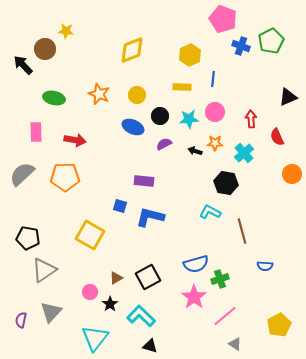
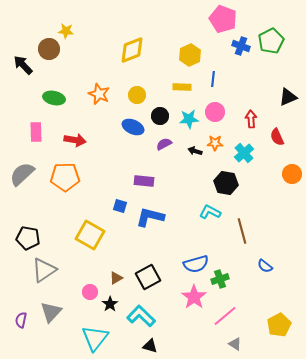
brown circle at (45, 49): moved 4 px right
blue semicircle at (265, 266): rotated 35 degrees clockwise
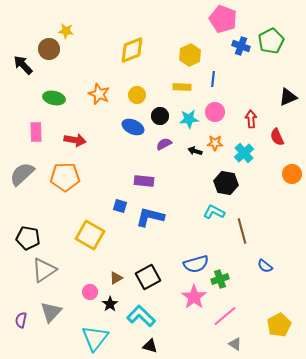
cyan L-shape at (210, 212): moved 4 px right
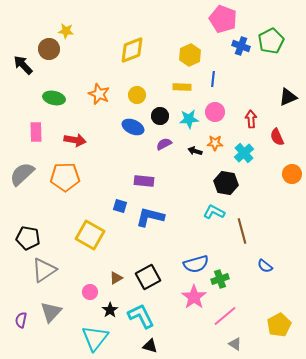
black star at (110, 304): moved 6 px down
cyan L-shape at (141, 316): rotated 20 degrees clockwise
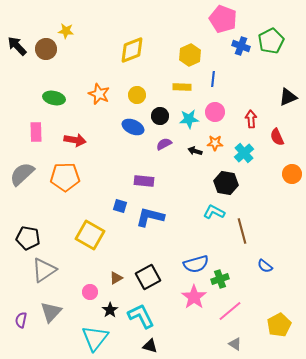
brown circle at (49, 49): moved 3 px left
black arrow at (23, 65): moved 6 px left, 19 px up
pink line at (225, 316): moved 5 px right, 5 px up
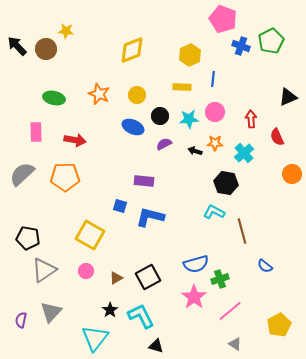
pink circle at (90, 292): moved 4 px left, 21 px up
black triangle at (150, 346): moved 6 px right
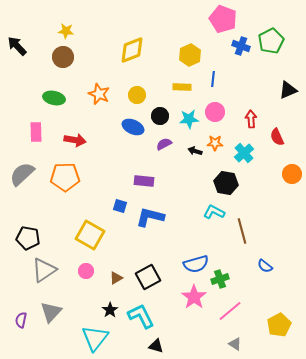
brown circle at (46, 49): moved 17 px right, 8 px down
black triangle at (288, 97): moved 7 px up
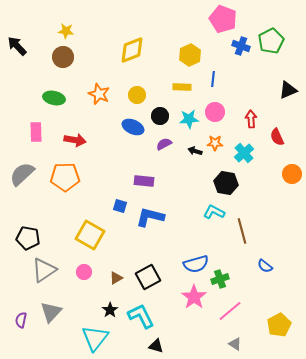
pink circle at (86, 271): moved 2 px left, 1 px down
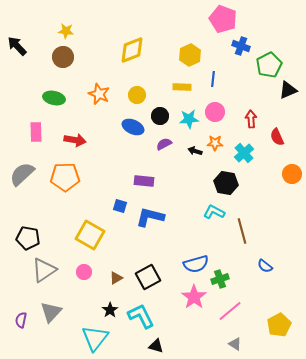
green pentagon at (271, 41): moved 2 px left, 24 px down
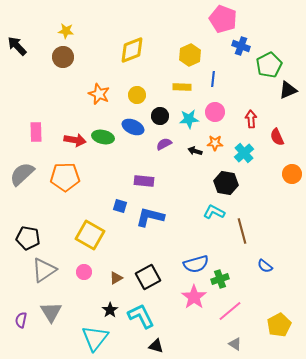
green ellipse at (54, 98): moved 49 px right, 39 px down
gray triangle at (51, 312): rotated 15 degrees counterclockwise
